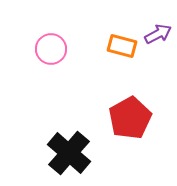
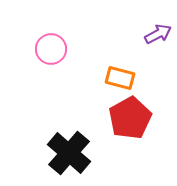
orange rectangle: moved 2 px left, 32 px down
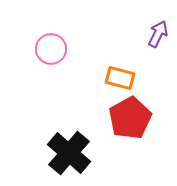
purple arrow: rotated 36 degrees counterclockwise
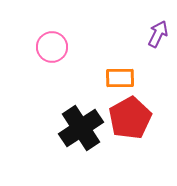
pink circle: moved 1 px right, 2 px up
orange rectangle: rotated 16 degrees counterclockwise
black cross: moved 12 px right, 25 px up; rotated 15 degrees clockwise
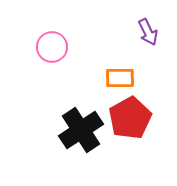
purple arrow: moved 10 px left, 2 px up; rotated 128 degrees clockwise
black cross: moved 2 px down
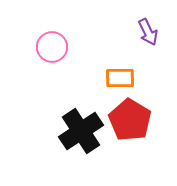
red pentagon: moved 2 px down; rotated 12 degrees counterclockwise
black cross: moved 1 px down
